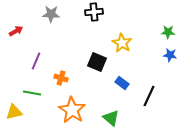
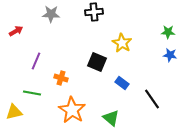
black line: moved 3 px right, 3 px down; rotated 60 degrees counterclockwise
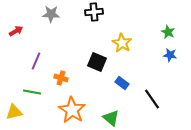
green star: rotated 24 degrees clockwise
green line: moved 1 px up
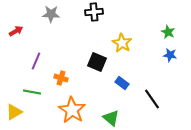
yellow triangle: rotated 18 degrees counterclockwise
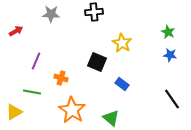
blue rectangle: moved 1 px down
black line: moved 20 px right
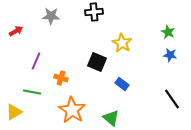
gray star: moved 2 px down
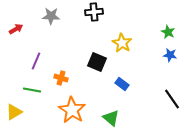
red arrow: moved 2 px up
green line: moved 2 px up
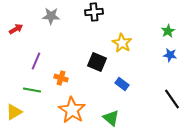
green star: moved 1 px up; rotated 16 degrees clockwise
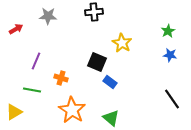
gray star: moved 3 px left
blue rectangle: moved 12 px left, 2 px up
